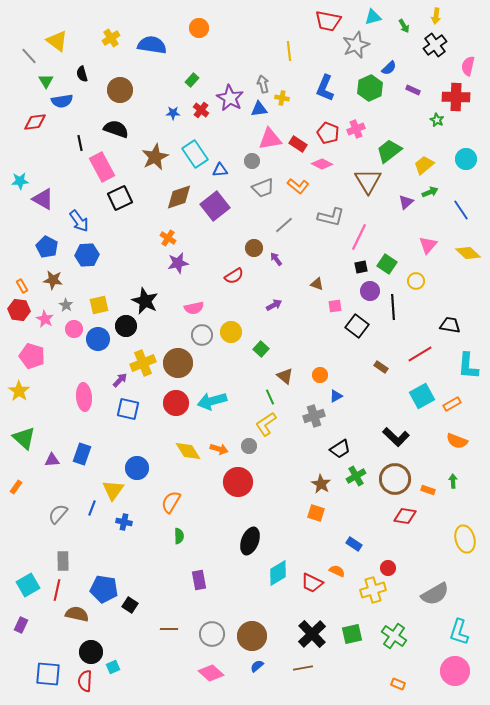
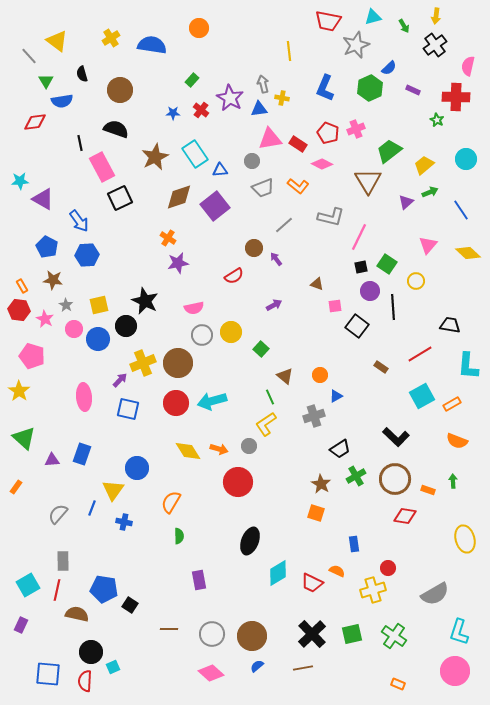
blue rectangle at (354, 544): rotated 49 degrees clockwise
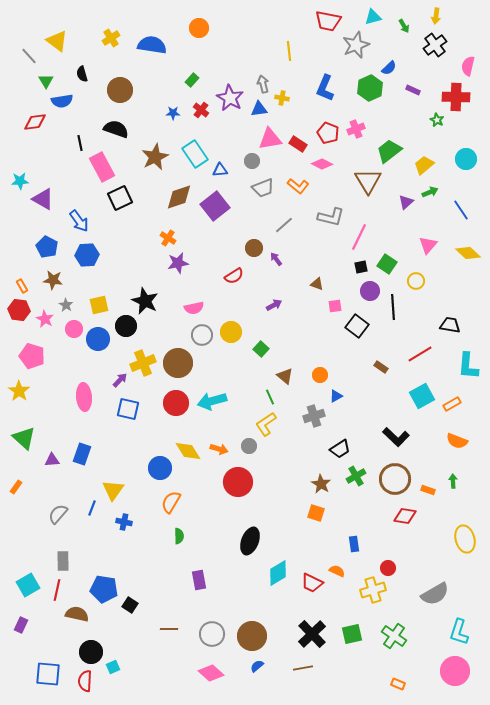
blue circle at (137, 468): moved 23 px right
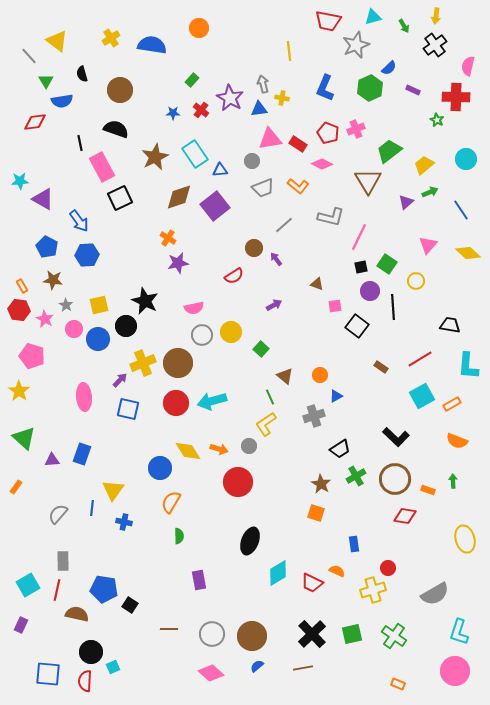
red line at (420, 354): moved 5 px down
blue line at (92, 508): rotated 14 degrees counterclockwise
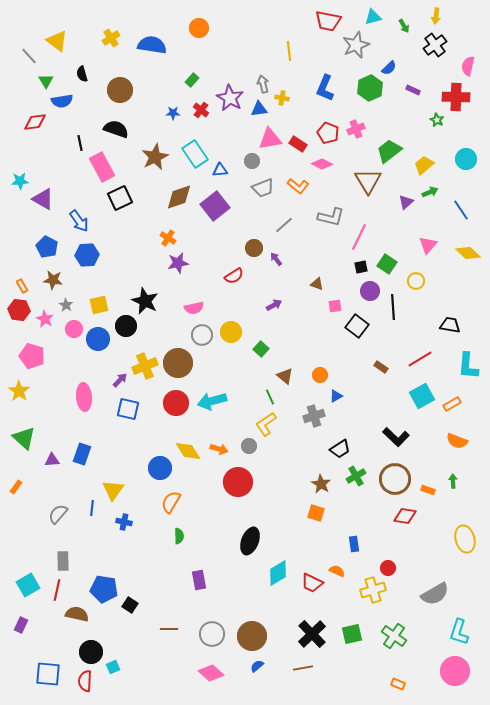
yellow cross at (143, 363): moved 2 px right, 3 px down
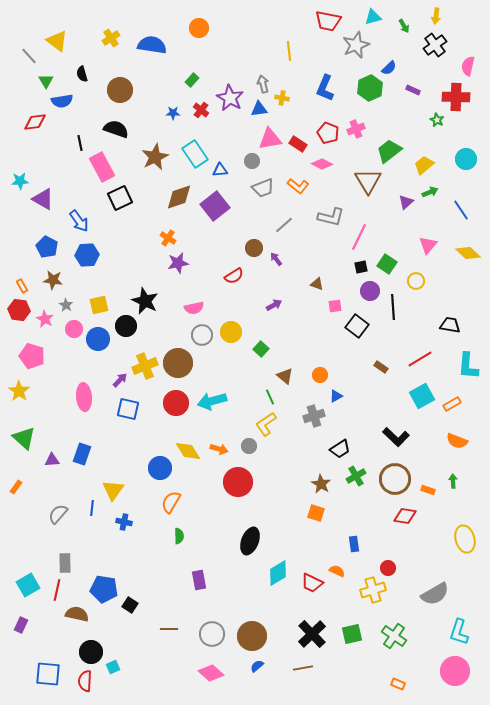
gray rectangle at (63, 561): moved 2 px right, 2 px down
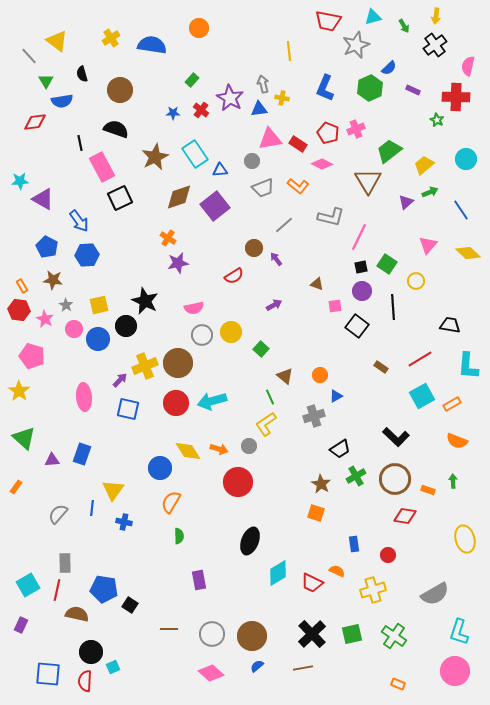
purple circle at (370, 291): moved 8 px left
red circle at (388, 568): moved 13 px up
